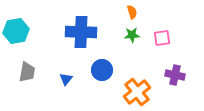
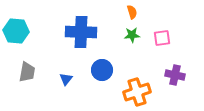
cyan hexagon: rotated 15 degrees clockwise
orange cross: rotated 20 degrees clockwise
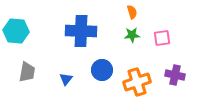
blue cross: moved 1 px up
orange cross: moved 10 px up
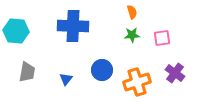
blue cross: moved 8 px left, 5 px up
purple cross: moved 2 px up; rotated 24 degrees clockwise
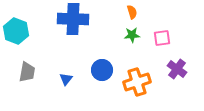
blue cross: moved 7 px up
cyan hexagon: rotated 15 degrees clockwise
purple cross: moved 2 px right, 4 px up
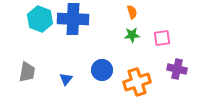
cyan hexagon: moved 24 px right, 12 px up
purple cross: rotated 24 degrees counterclockwise
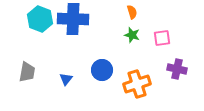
green star: rotated 21 degrees clockwise
orange cross: moved 2 px down
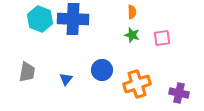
orange semicircle: rotated 16 degrees clockwise
purple cross: moved 2 px right, 24 px down
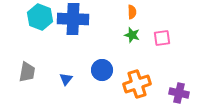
cyan hexagon: moved 2 px up
